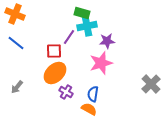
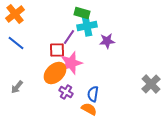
orange cross: rotated 30 degrees clockwise
red square: moved 3 px right, 1 px up
pink star: moved 30 px left
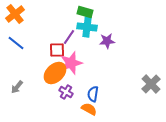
green rectangle: moved 3 px right, 1 px up
cyan cross: moved 1 px down; rotated 18 degrees clockwise
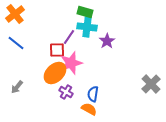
purple star: rotated 28 degrees counterclockwise
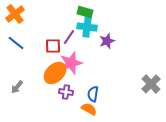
purple star: rotated 14 degrees clockwise
red square: moved 4 px left, 4 px up
purple cross: rotated 24 degrees counterclockwise
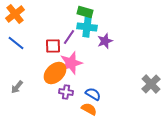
purple star: moved 2 px left
blue semicircle: rotated 112 degrees clockwise
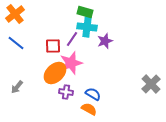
purple line: moved 3 px right, 2 px down
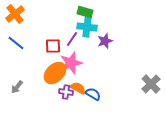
orange semicircle: moved 11 px left, 21 px up
